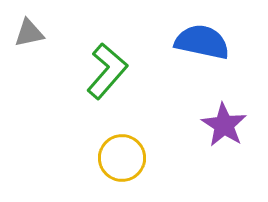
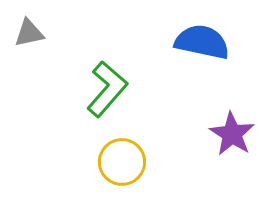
green L-shape: moved 18 px down
purple star: moved 8 px right, 9 px down
yellow circle: moved 4 px down
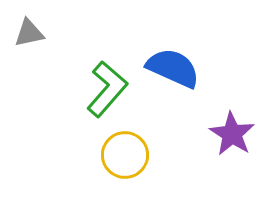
blue semicircle: moved 29 px left, 26 px down; rotated 12 degrees clockwise
yellow circle: moved 3 px right, 7 px up
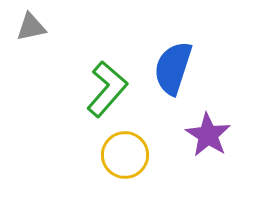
gray triangle: moved 2 px right, 6 px up
blue semicircle: rotated 96 degrees counterclockwise
purple star: moved 24 px left, 1 px down
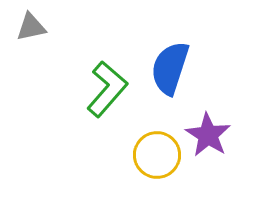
blue semicircle: moved 3 px left
yellow circle: moved 32 px right
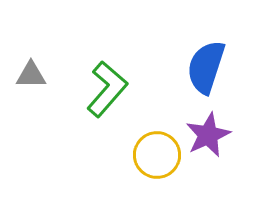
gray triangle: moved 48 px down; rotated 12 degrees clockwise
blue semicircle: moved 36 px right, 1 px up
purple star: rotated 15 degrees clockwise
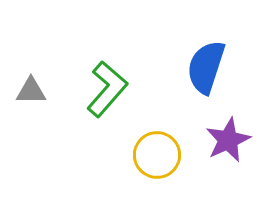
gray triangle: moved 16 px down
purple star: moved 20 px right, 5 px down
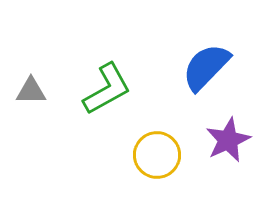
blue semicircle: rotated 26 degrees clockwise
green L-shape: rotated 20 degrees clockwise
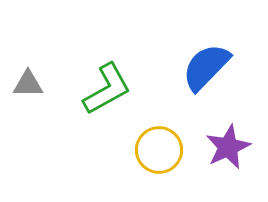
gray triangle: moved 3 px left, 7 px up
purple star: moved 7 px down
yellow circle: moved 2 px right, 5 px up
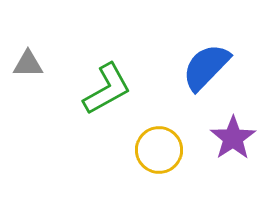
gray triangle: moved 20 px up
purple star: moved 5 px right, 9 px up; rotated 9 degrees counterclockwise
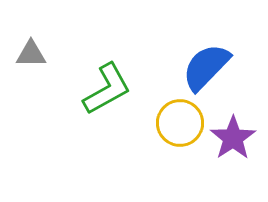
gray triangle: moved 3 px right, 10 px up
yellow circle: moved 21 px right, 27 px up
